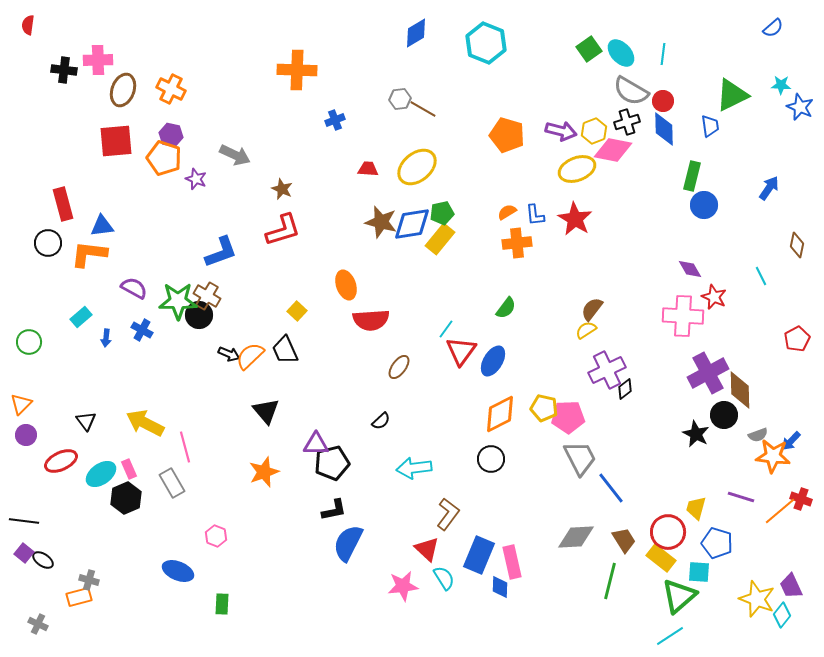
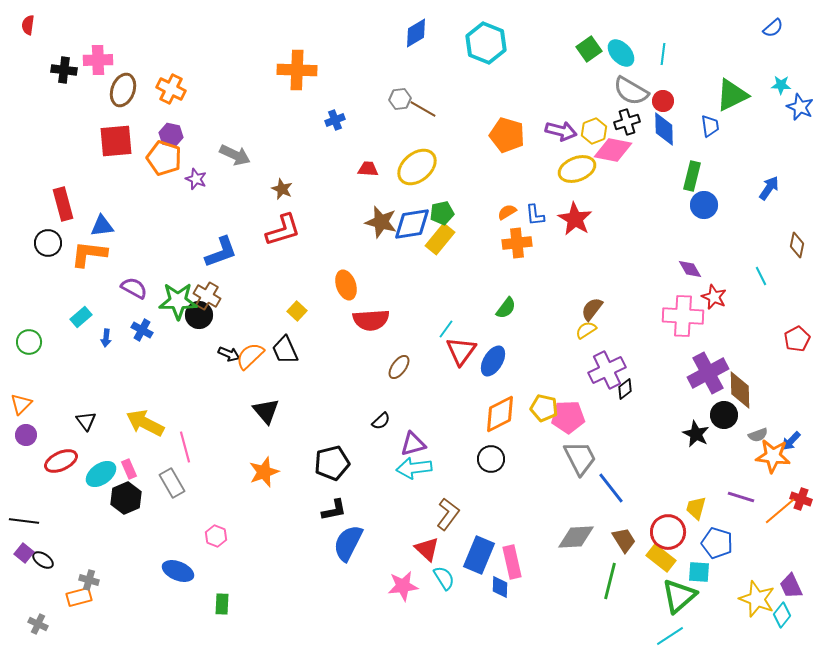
purple triangle at (316, 444): moved 97 px right; rotated 16 degrees counterclockwise
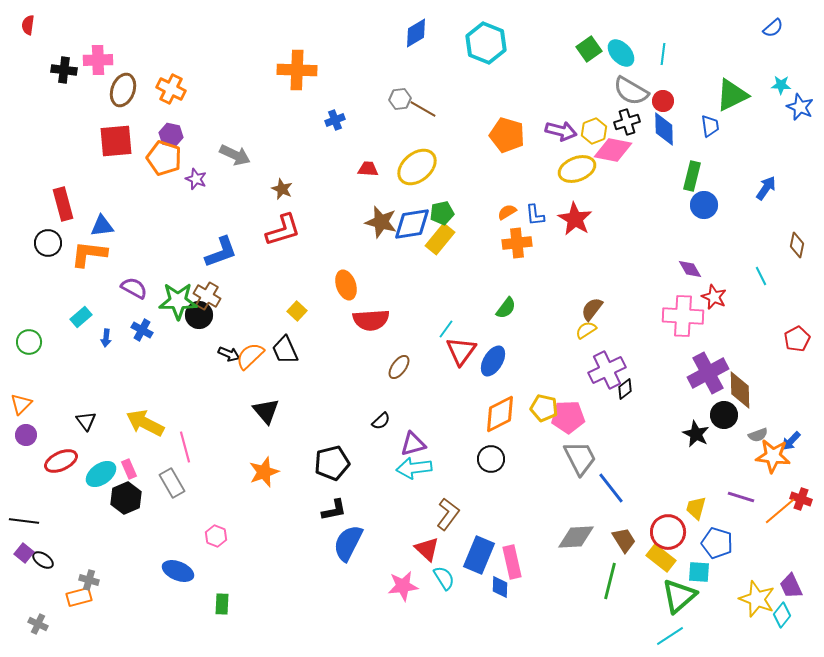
blue arrow at (769, 188): moved 3 px left
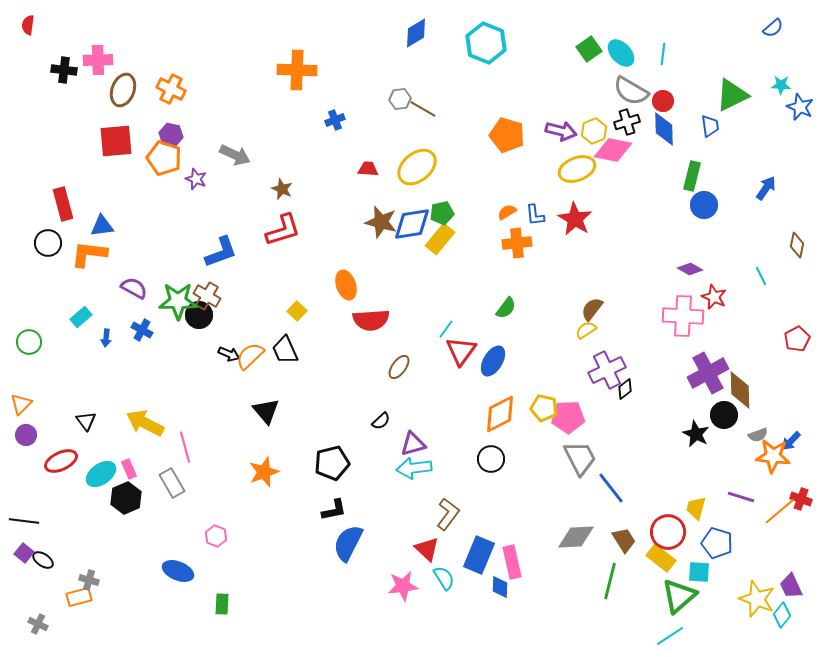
purple diamond at (690, 269): rotated 30 degrees counterclockwise
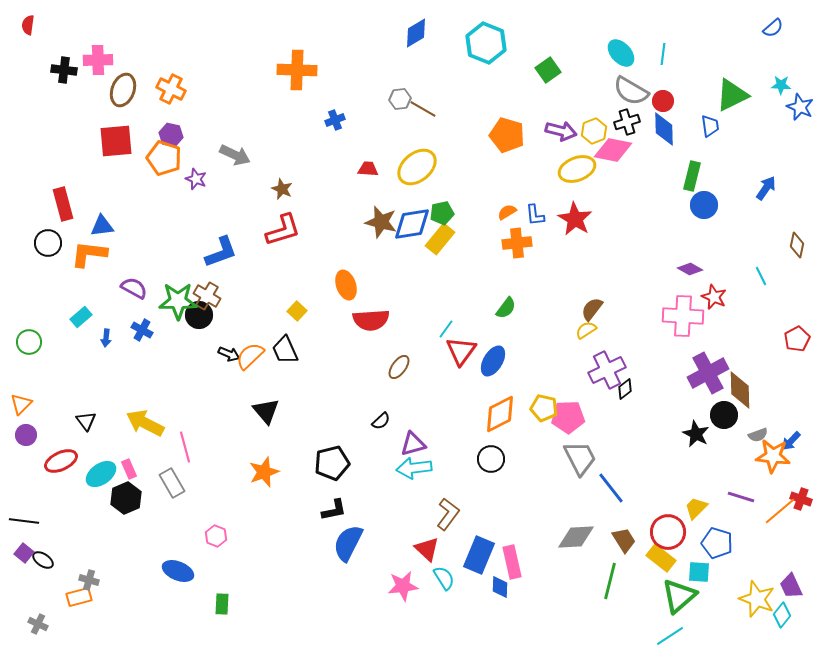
green square at (589, 49): moved 41 px left, 21 px down
yellow trapezoid at (696, 508): rotated 30 degrees clockwise
